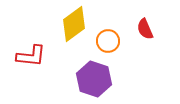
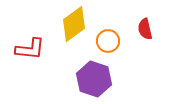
red semicircle: rotated 10 degrees clockwise
red L-shape: moved 1 px left, 7 px up
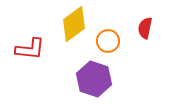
red semicircle: moved 1 px up; rotated 25 degrees clockwise
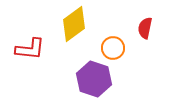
orange circle: moved 5 px right, 7 px down
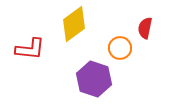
orange circle: moved 7 px right
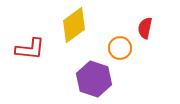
yellow diamond: moved 1 px down
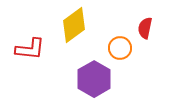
purple hexagon: rotated 12 degrees clockwise
